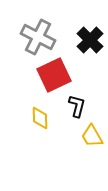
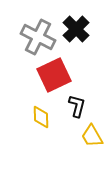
black cross: moved 14 px left, 11 px up
yellow diamond: moved 1 px right, 1 px up
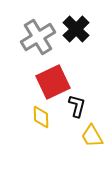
gray cross: rotated 32 degrees clockwise
red square: moved 1 px left, 7 px down
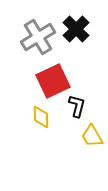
red square: moved 1 px up
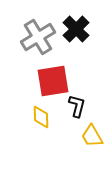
red square: rotated 16 degrees clockwise
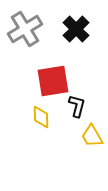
gray cross: moved 13 px left, 8 px up
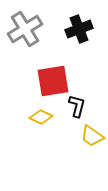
black cross: moved 3 px right; rotated 24 degrees clockwise
yellow diamond: rotated 65 degrees counterclockwise
yellow trapezoid: rotated 25 degrees counterclockwise
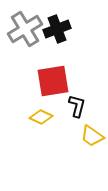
black cross: moved 22 px left
